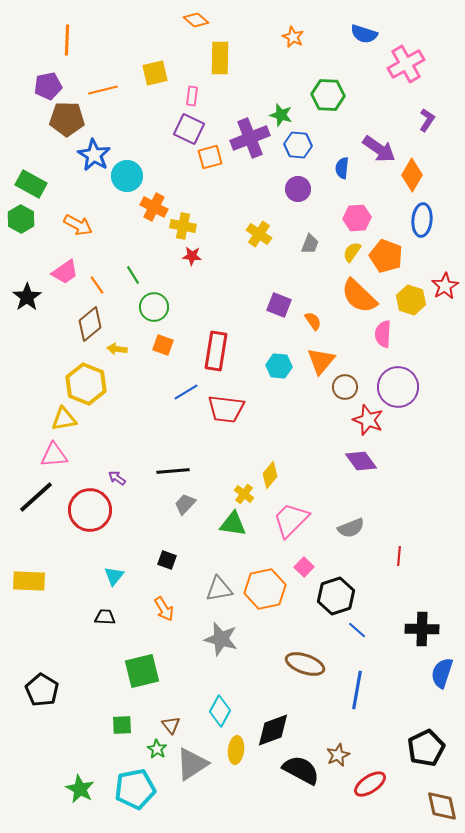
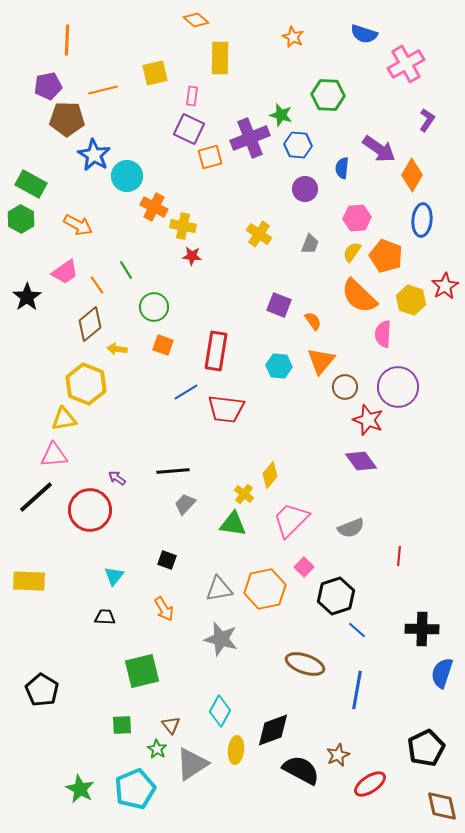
purple circle at (298, 189): moved 7 px right
green line at (133, 275): moved 7 px left, 5 px up
cyan pentagon at (135, 789): rotated 12 degrees counterclockwise
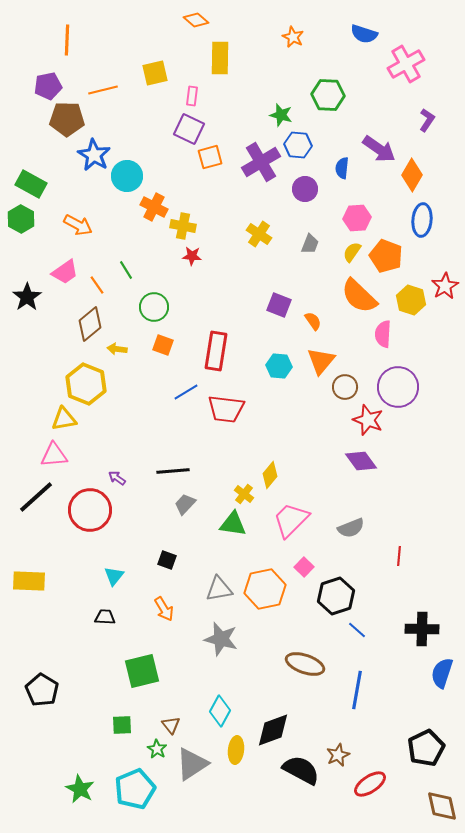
purple cross at (250, 138): moved 11 px right, 24 px down; rotated 9 degrees counterclockwise
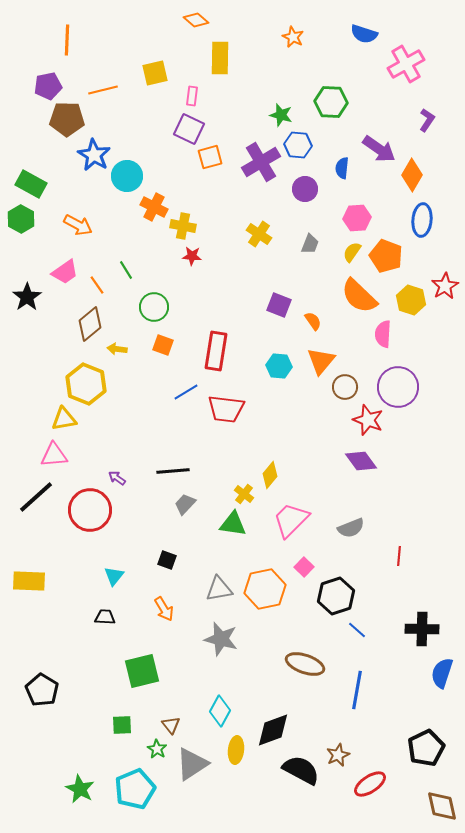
green hexagon at (328, 95): moved 3 px right, 7 px down
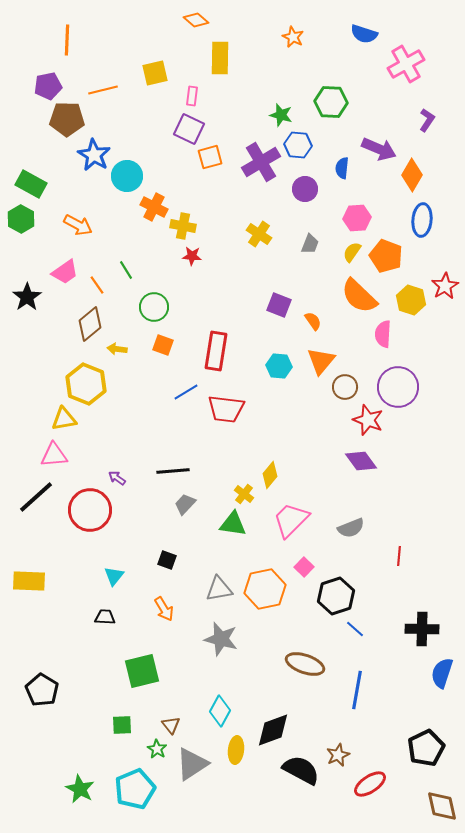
purple arrow at (379, 149): rotated 12 degrees counterclockwise
blue line at (357, 630): moved 2 px left, 1 px up
